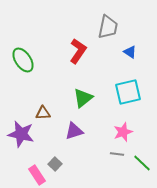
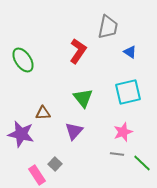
green triangle: rotated 30 degrees counterclockwise
purple triangle: rotated 30 degrees counterclockwise
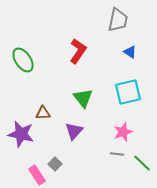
gray trapezoid: moved 10 px right, 7 px up
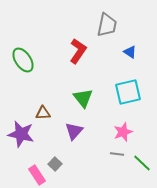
gray trapezoid: moved 11 px left, 5 px down
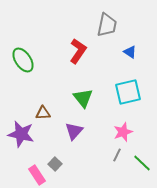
gray line: moved 1 px down; rotated 72 degrees counterclockwise
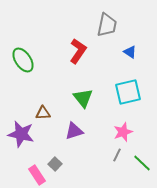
purple triangle: rotated 30 degrees clockwise
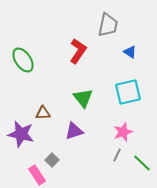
gray trapezoid: moved 1 px right
gray square: moved 3 px left, 4 px up
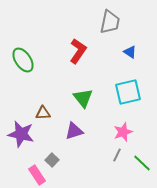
gray trapezoid: moved 2 px right, 3 px up
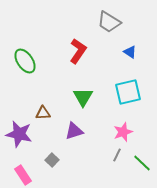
gray trapezoid: moved 1 px left; rotated 110 degrees clockwise
green ellipse: moved 2 px right, 1 px down
green triangle: moved 1 px up; rotated 10 degrees clockwise
purple star: moved 2 px left
pink rectangle: moved 14 px left
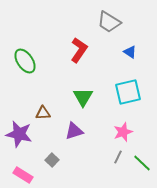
red L-shape: moved 1 px right, 1 px up
gray line: moved 1 px right, 2 px down
pink rectangle: rotated 24 degrees counterclockwise
